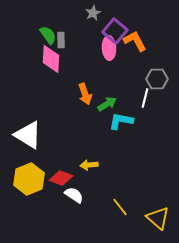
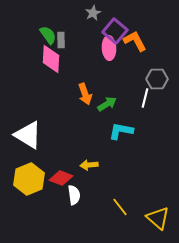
cyan L-shape: moved 10 px down
white semicircle: rotated 48 degrees clockwise
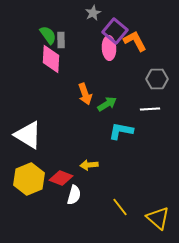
white line: moved 5 px right, 11 px down; rotated 72 degrees clockwise
white semicircle: rotated 24 degrees clockwise
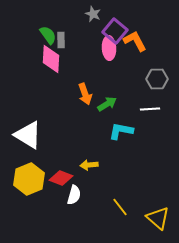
gray star: moved 1 px down; rotated 21 degrees counterclockwise
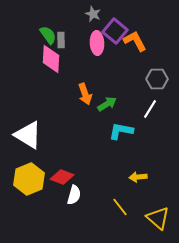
pink ellipse: moved 12 px left, 5 px up
white line: rotated 54 degrees counterclockwise
yellow arrow: moved 49 px right, 12 px down
red diamond: moved 1 px right, 1 px up
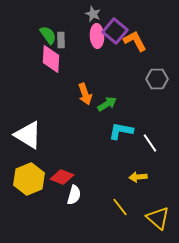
pink ellipse: moved 7 px up
white line: moved 34 px down; rotated 66 degrees counterclockwise
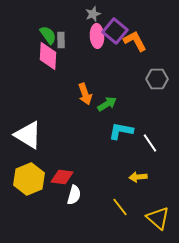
gray star: rotated 28 degrees clockwise
pink diamond: moved 3 px left, 3 px up
red diamond: rotated 15 degrees counterclockwise
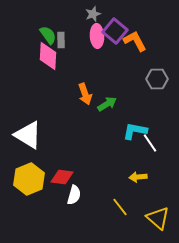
cyan L-shape: moved 14 px right
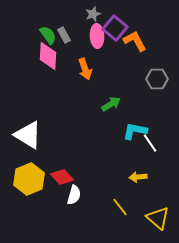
purple square: moved 3 px up
gray rectangle: moved 3 px right, 5 px up; rotated 28 degrees counterclockwise
orange arrow: moved 25 px up
green arrow: moved 4 px right
red diamond: rotated 40 degrees clockwise
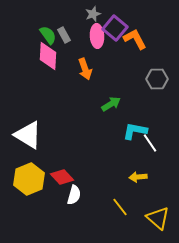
orange L-shape: moved 2 px up
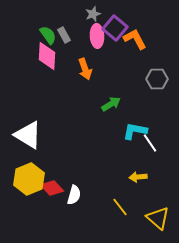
pink diamond: moved 1 px left
red diamond: moved 10 px left, 11 px down
